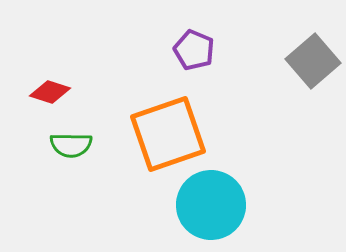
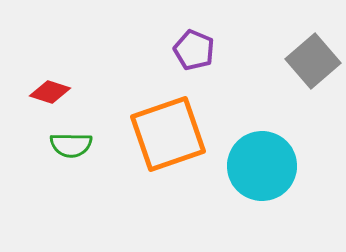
cyan circle: moved 51 px right, 39 px up
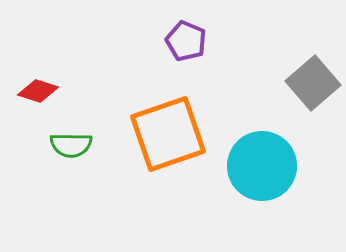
purple pentagon: moved 8 px left, 9 px up
gray square: moved 22 px down
red diamond: moved 12 px left, 1 px up
